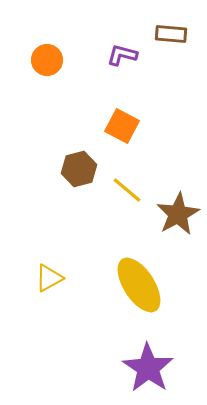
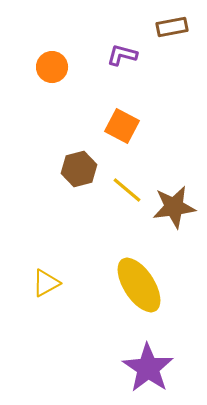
brown rectangle: moved 1 px right, 7 px up; rotated 16 degrees counterclockwise
orange circle: moved 5 px right, 7 px down
brown star: moved 4 px left, 7 px up; rotated 21 degrees clockwise
yellow triangle: moved 3 px left, 5 px down
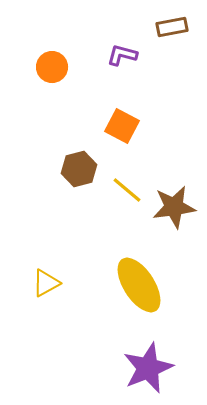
purple star: rotated 15 degrees clockwise
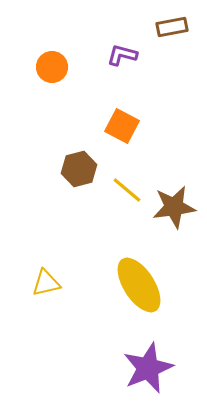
yellow triangle: rotated 16 degrees clockwise
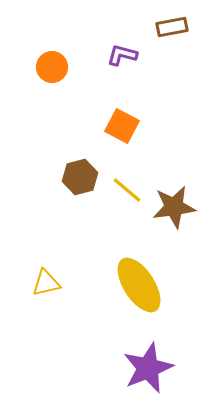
brown hexagon: moved 1 px right, 8 px down
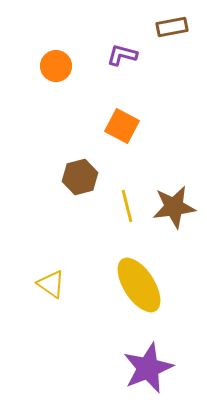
orange circle: moved 4 px right, 1 px up
yellow line: moved 16 px down; rotated 36 degrees clockwise
yellow triangle: moved 5 px right, 1 px down; rotated 48 degrees clockwise
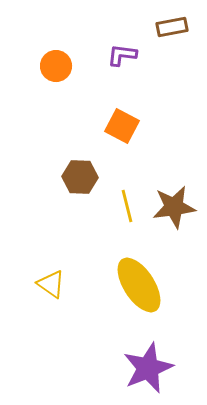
purple L-shape: rotated 8 degrees counterclockwise
brown hexagon: rotated 16 degrees clockwise
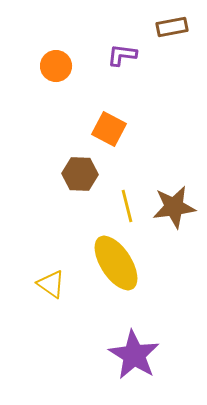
orange square: moved 13 px left, 3 px down
brown hexagon: moved 3 px up
yellow ellipse: moved 23 px left, 22 px up
purple star: moved 14 px left, 13 px up; rotated 18 degrees counterclockwise
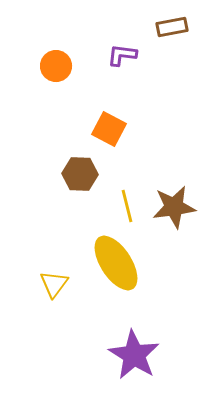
yellow triangle: moved 3 px right; rotated 32 degrees clockwise
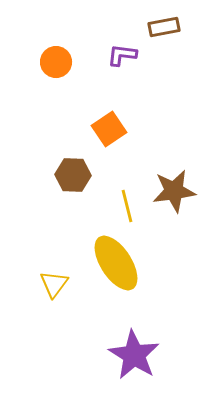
brown rectangle: moved 8 px left
orange circle: moved 4 px up
orange square: rotated 28 degrees clockwise
brown hexagon: moved 7 px left, 1 px down
brown star: moved 16 px up
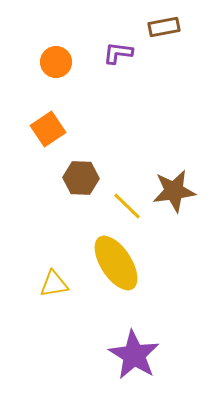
purple L-shape: moved 4 px left, 2 px up
orange square: moved 61 px left
brown hexagon: moved 8 px right, 3 px down
yellow line: rotated 32 degrees counterclockwise
yellow triangle: rotated 44 degrees clockwise
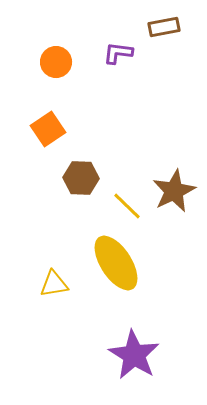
brown star: rotated 18 degrees counterclockwise
